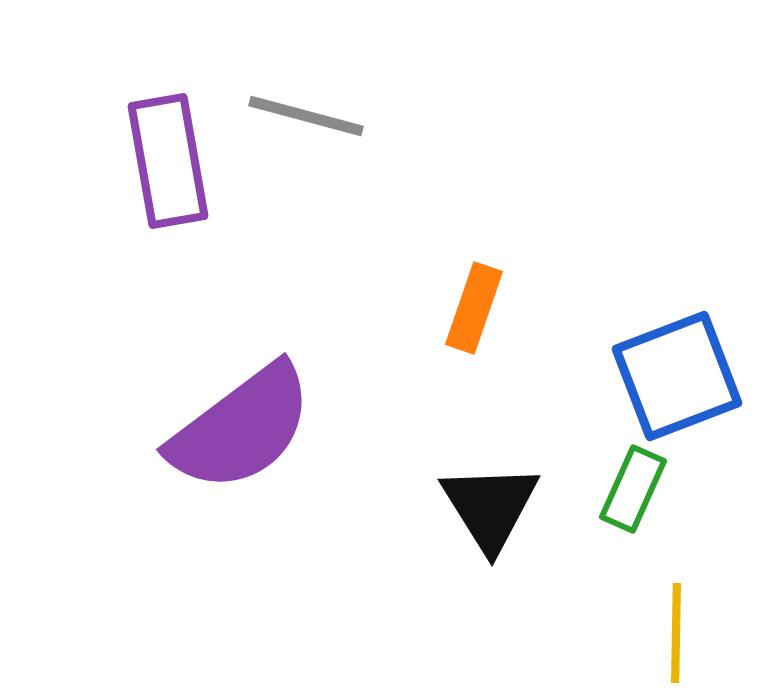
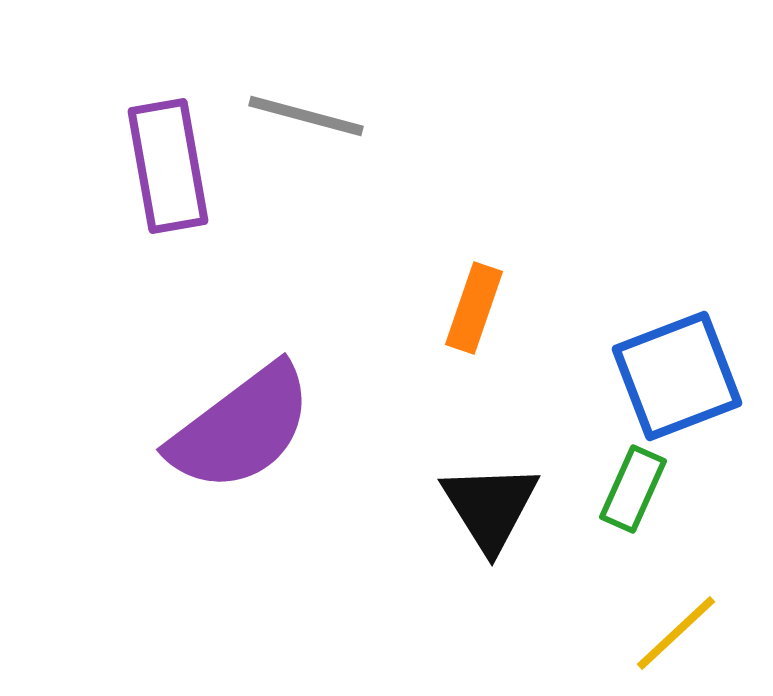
purple rectangle: moved 5 px down
yellow line: rotated 46 degrees clockwise
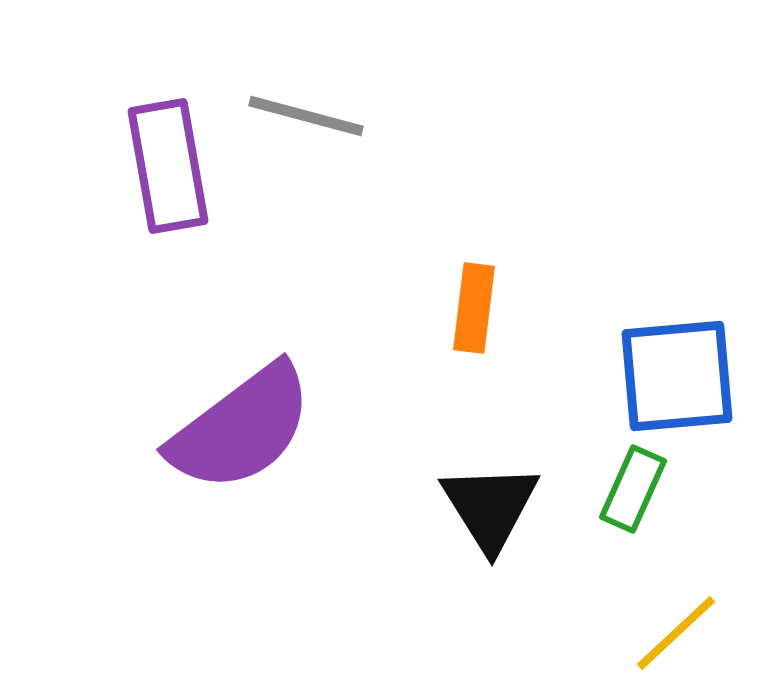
orange rectangle: rotated 12 degrees counterclockwise
blue square: rotated 16 degrees clockwise
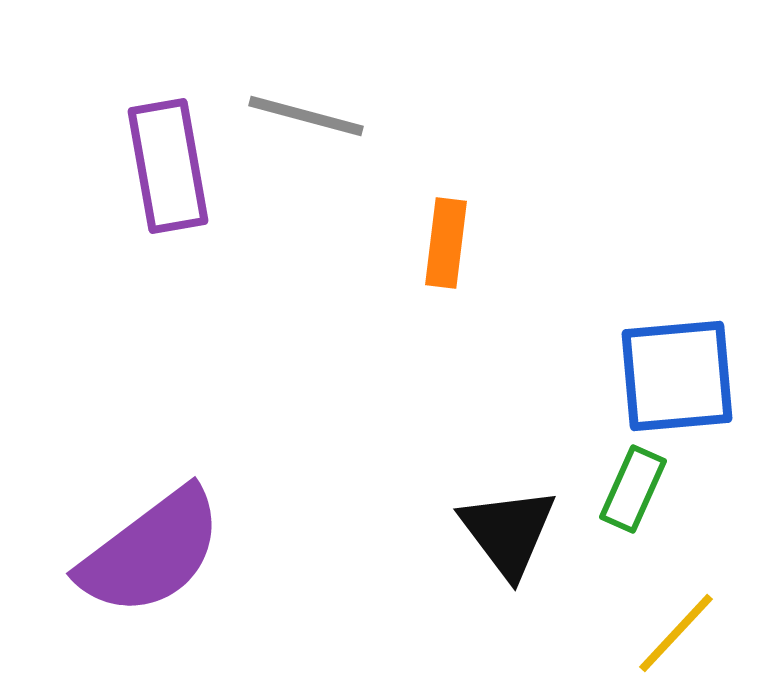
orange rectangle: moved 28 px left, 65 px up
purple semicircle: moved 90 px left, 124 px down
black triangle: moved 18 px right, 25 px down; rotated 5 degrees counterclockwise
yellow line: rotated 4 degrees counterclockwise
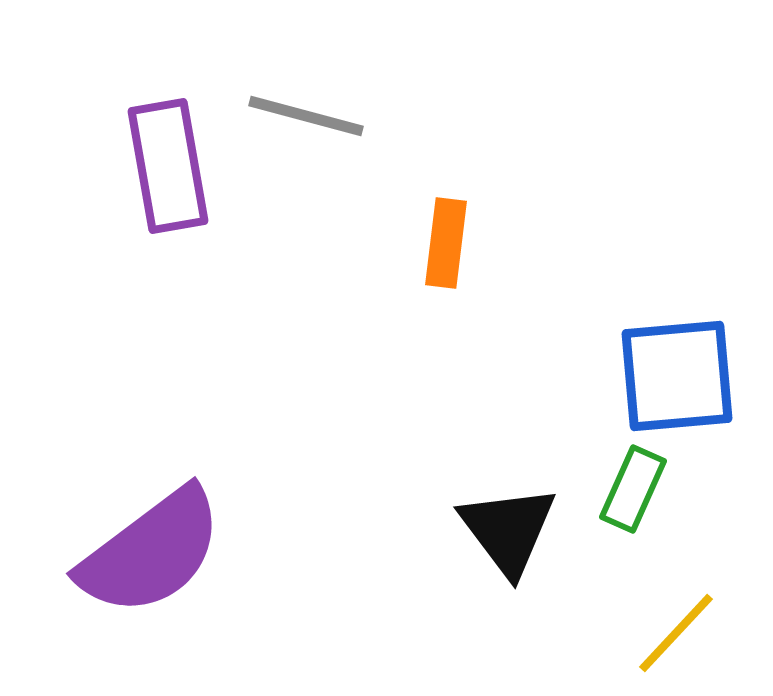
black triangle: moved 2 px up
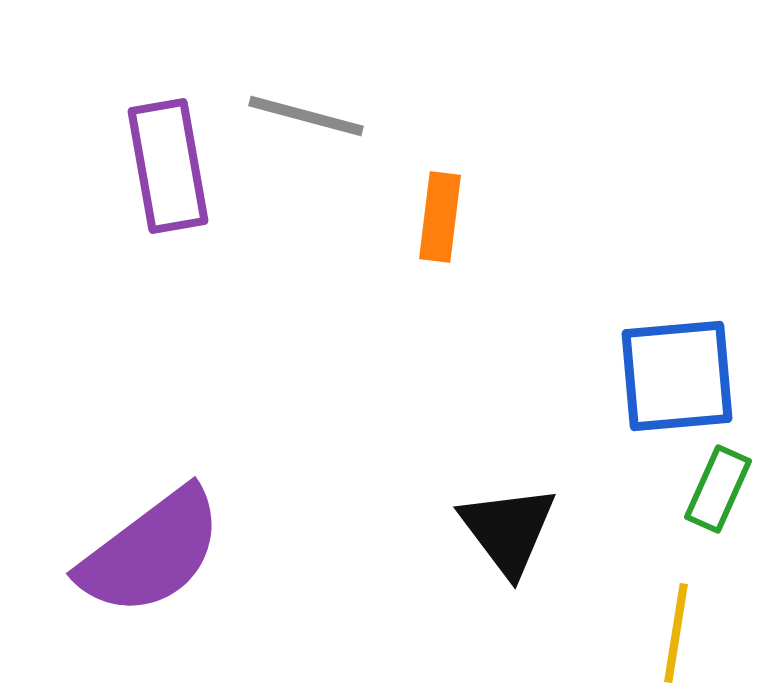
orange rectangle: moved 6 px left, 26 px up
green rectangle: moved 85 px right
yellow line: rotated 34 degrees counterclockwise
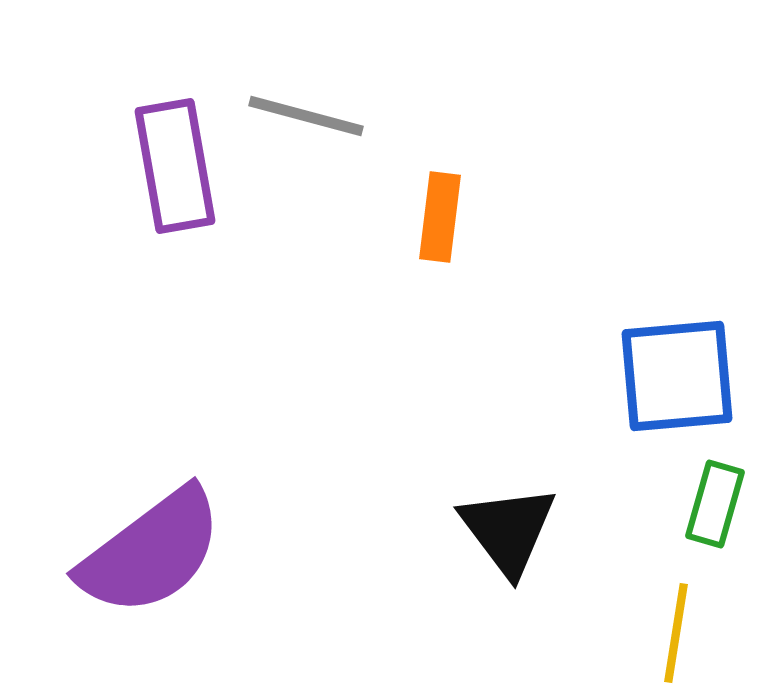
purple rectangle: moved 7 px right
green rectangle: moved 3 px left, 15 px down; rotated 8 degrees counterclockwise
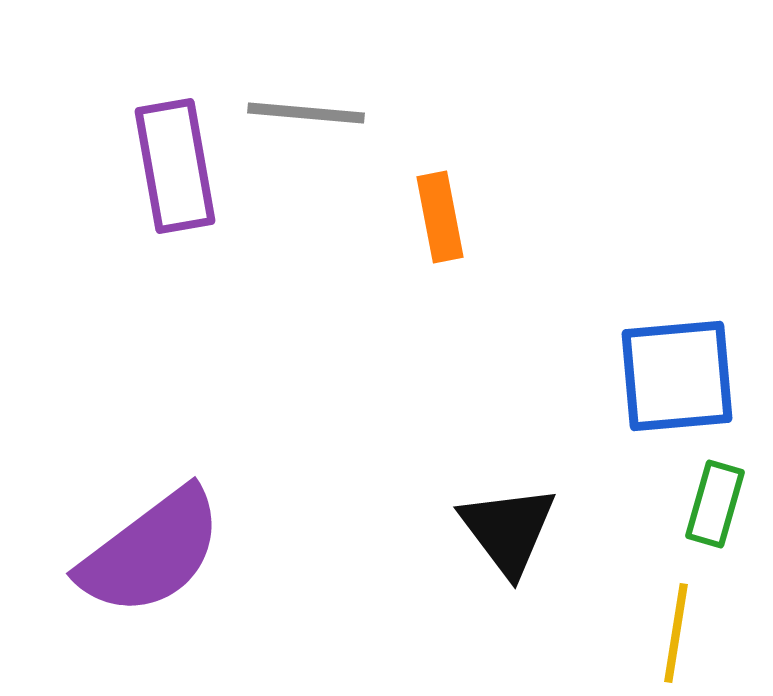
gray line: moved 3 px up; rotated 10 degrees counterclockwise
orange rectangle: rotated 18 degrees counterclockwise
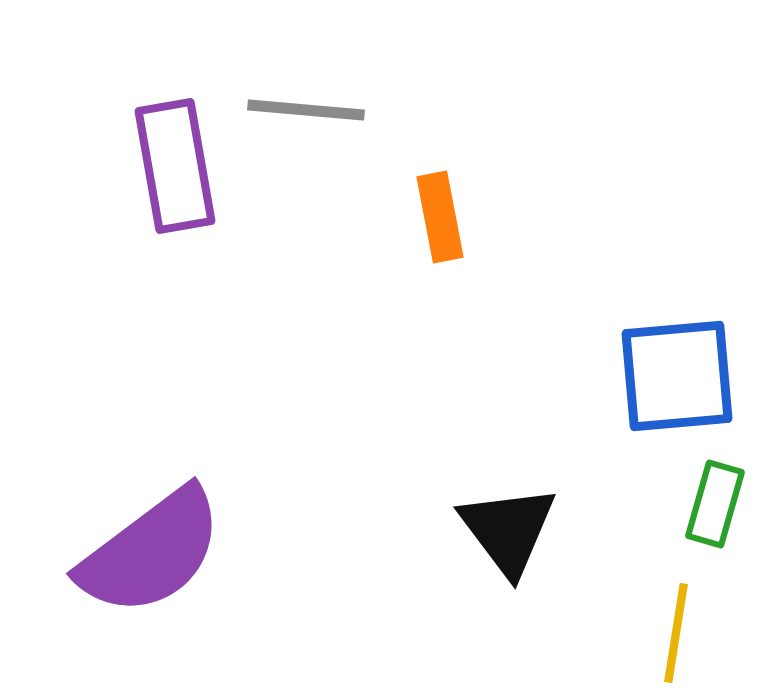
gray line: moved 3 px up
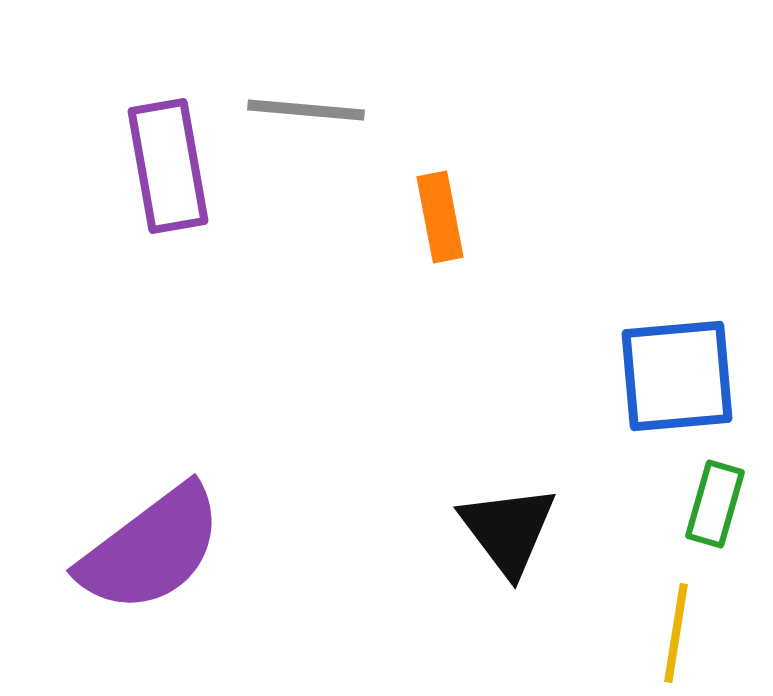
purple rectangle: moved 7 px left
purple semicircle: moved 3 px up
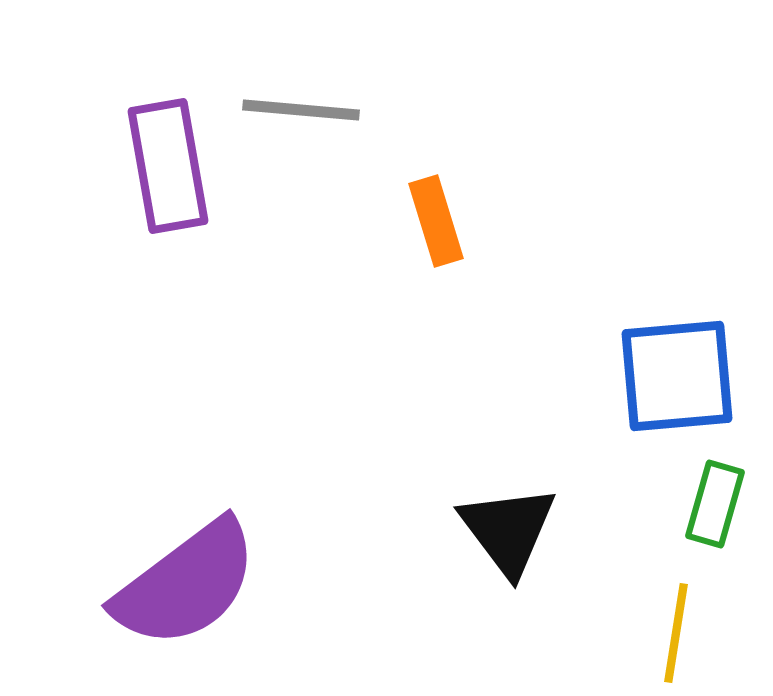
gray line: moved 5 px left
orange rectangle: moved 4 px left, 4 px down; rotated 6 degrees counterclockwise
purple semicircle: moved 35 px right, 35 px down
